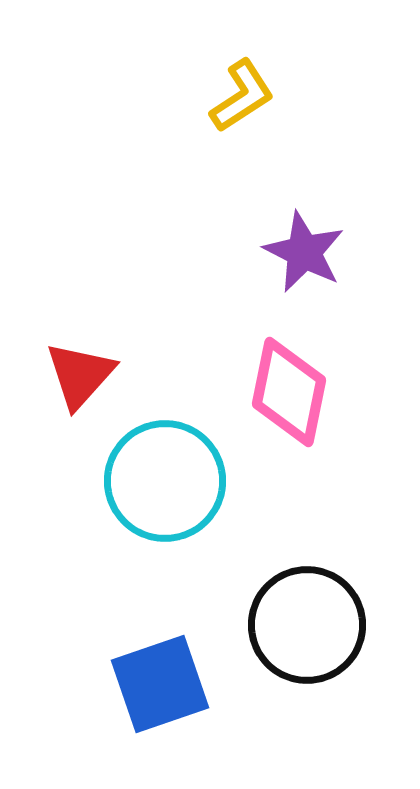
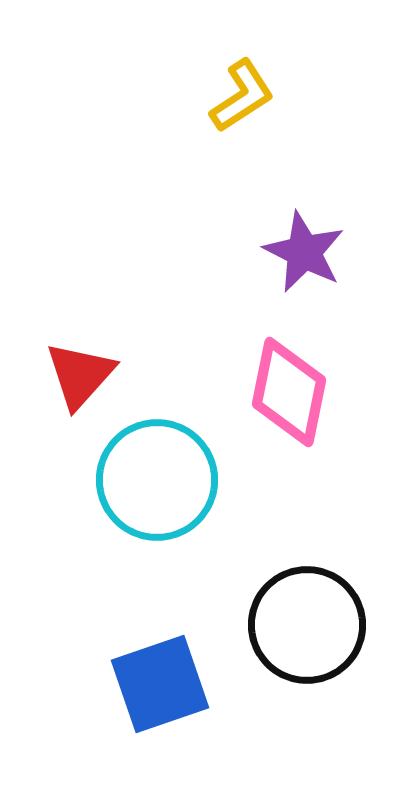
cyan circle: moved 8 px left, 1 px up
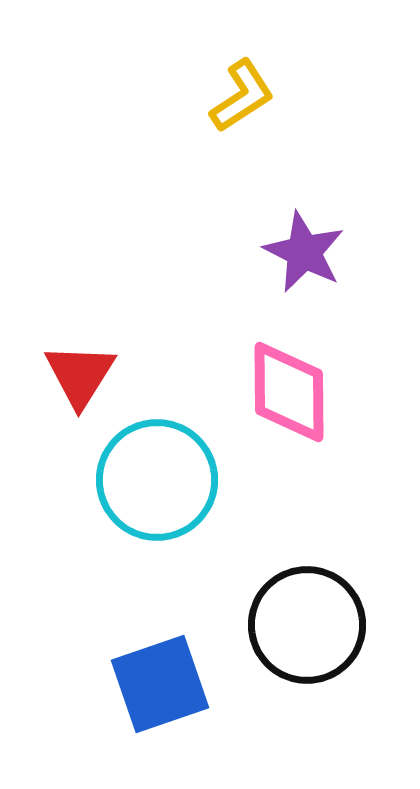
red triangle: rotated 10 degrees counterclockwise
pink diamond: rotated 12 degrees counterclockwise
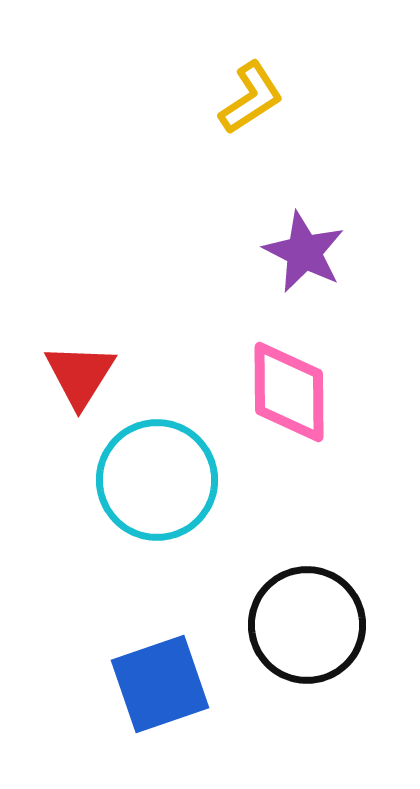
yellow L-shape: moved 9 px right, 2 px down
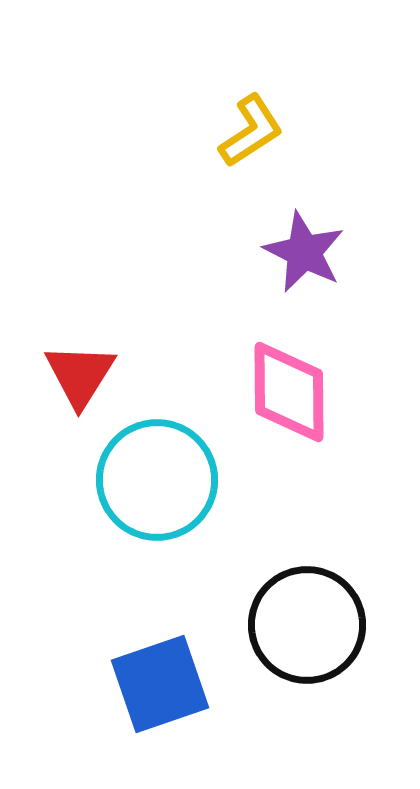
yellow L-shape: moved 33 px down
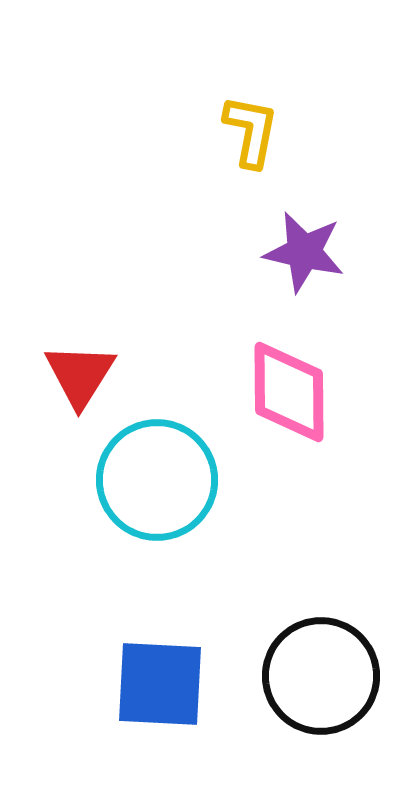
yellow L-shape: rotated 46 degrees counterclockwise
purple star: rotated 14 degrees counterclockwise
black circle: moved 14 px right, 51 px down
blue square: rotated 22 degrees clockwise
